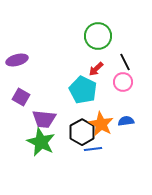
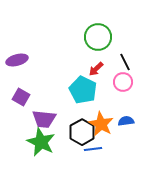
green circle: moved 1 px down
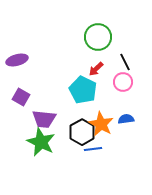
blue semicircle: moved 2 px up
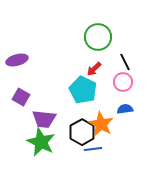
red arrow: moved 2 px left
blue semicircle: moved 1 px left, 10 px up
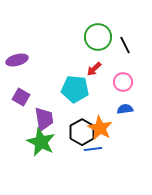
black line: moved 17 px up
cyan pentagon: moved 8 px left, 1 px up; rotated 20 degrees counterclockwise
purple trapezoid: rotated 105 degrees counterclockwise
orange star: moved 1 px left, 4 px down
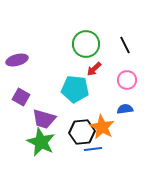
green circle: moved 12 px left, 7 px down
pink circle: moved 4 px right, 2 px up
purple trapezoid: rotated 115 degrees clockwise
orange star: moved 2 px right, 1 px up
black hexagon: rotated 25 degrees clockwise
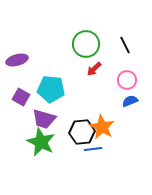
cyan pentagon: moved 24 px left
blue semicircle: moved 5 px right, 8 px up; rotated 14 degrees counterclockwise
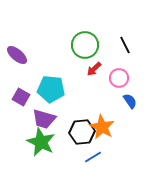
green circle: moved 1 px left, 1 px down
purple ellipse: moved 5 px up; rotated 55 degrees clockwise
pink circle: moved 8 px left, 2 px up
blue semicircle: rotated 77 degrees clockwise
blue line: moved 8 px down; rotated 24 degrees counterclockwise
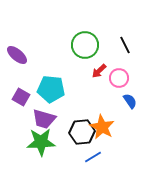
red arrow: moved 5 px right, 2 px down
green star: rotated 28 degrees counterclockwise
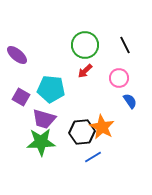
red arrow: moved 14 px left
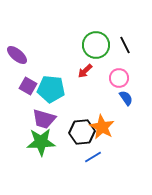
green circle: moved 11 px right
purple square: moved 7 px right, 11 px up
blue semicircle: moved 4 px left, 3 px up
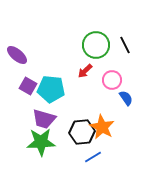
pink circle: moved 7 px left, 2 px down
